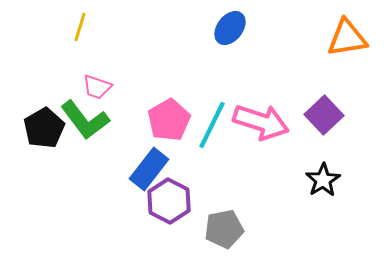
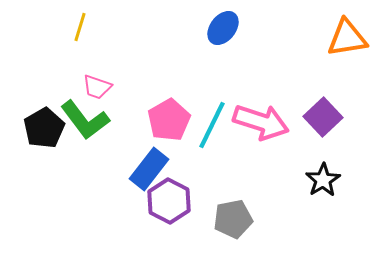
blue ellipse: moved 7 px left
purple square: moved 1 px left, 2 px down
gray pentagon: moved 9 px right, 10 px up
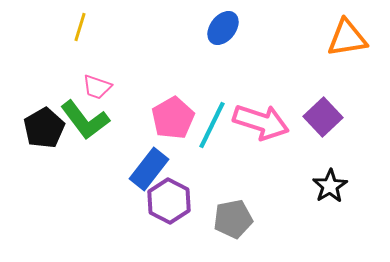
pink pentagon: moved 4 px right, 2 px up
black star: moved 7 px right, 6 px down
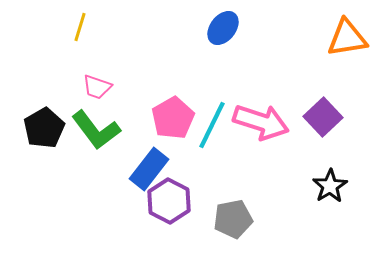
green L-shape: moved 11 px right, 10 px down
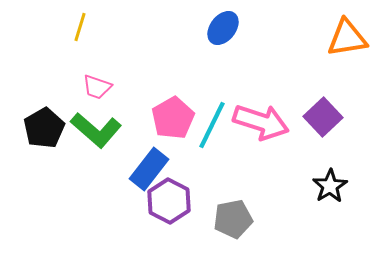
green L-shape: rotated 12 degrees counterclockwise
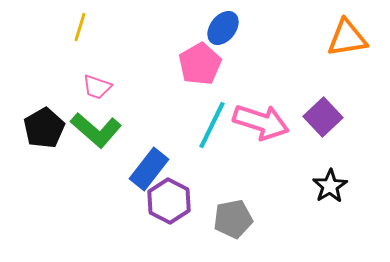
pink pentagon: moved 27 px right, 54 px up
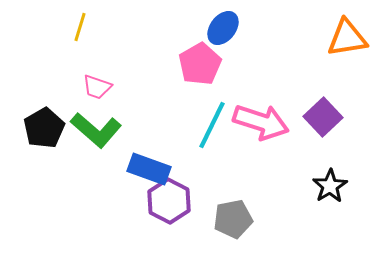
blue rectangle: rotated 72 degrees clockwise
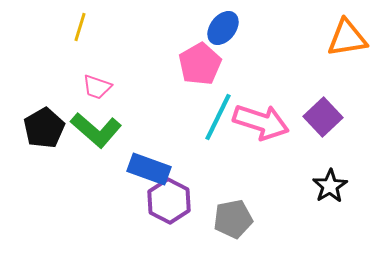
cyan line: moved 6 px right, 8 px up
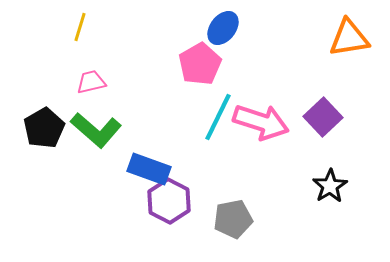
orange triangle: moved 2 px right
pink trapezoid: moved 6 px left, 5 px up; rotated 148 degrees clockwise
